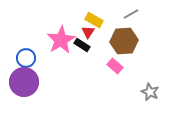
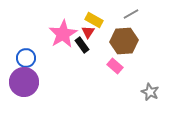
pink star: moved 2 px right, 6 px up
black rectangle: rotated 21 degrees clockwise
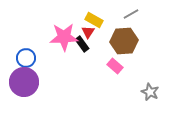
pink star: moved 1 px right, 3 px down; rotated 28 degrees clockwise
black rectangle: moved 1 px up
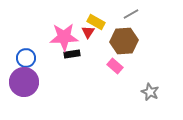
yellow rectangle: moved 2 px right, 2 px down
black rectangle: moved 10 px left, 10 px down; rotated 63 degrees counterclockwise
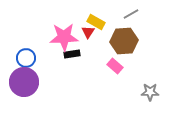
gray star: rotated 24 degrees counterclockwise
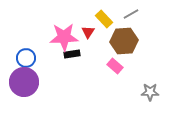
yellow rectangle: moved 8 px right, 3 px up; rotated 18 degrees clockwise
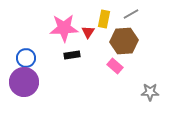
yellow rectangle: rotated 54 degrees clockwise
pink star: moved 9 px up
black rectangle: moved 1 px down
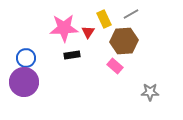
yellow rectangle: rotated 36 degrees counterclockwise
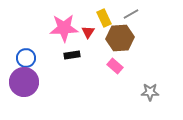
yellow rectangle: moved 1 px up
brown hexagon: moved 4 px left, 3 px up
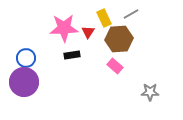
brown hexagon: moved 1 px left, 1 px down
